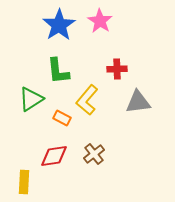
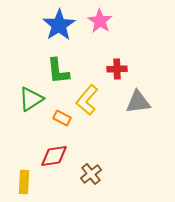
brown cross: moved 3 px left, 20 px down
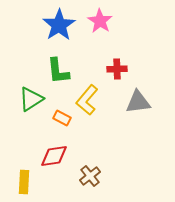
brown cross: moved 1 px left, 2 px down
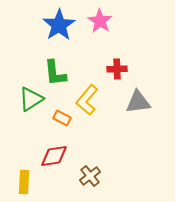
green L-shape: moved 3 px left, 2 px down
